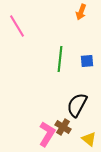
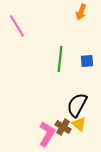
yellow triangle: moved 10 px left, 15 px up
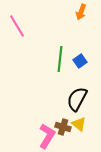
blue square: moved 7 px left; rotated 32 degrees counterclockwise
black semicircle: moved 6 px up
brown cross: rotated 14 degrees counterclockwise
pink L-shape: moved 2 px down
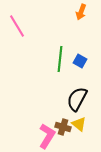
blue square: rotated 24 degrees counterclockwise
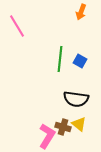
black semicircle: moved 1 px left; rotated 110 degrees counterclockwise
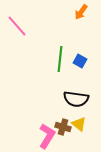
orange arrow: rotated 14 degrees clockwise
pink line: rotated 10 degrees counterclockwise
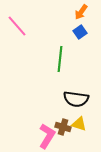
blue square: moved 29 px up; rotated 24 degrees clockwise
yellow triangle: rotated 21 degrees counterclockwise
